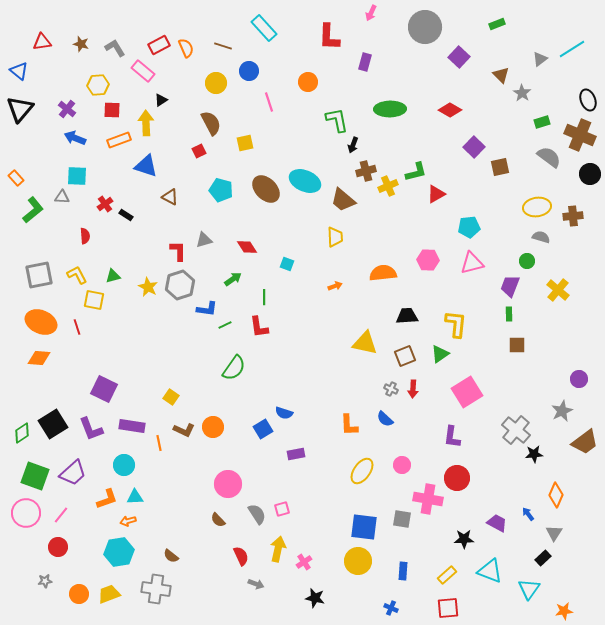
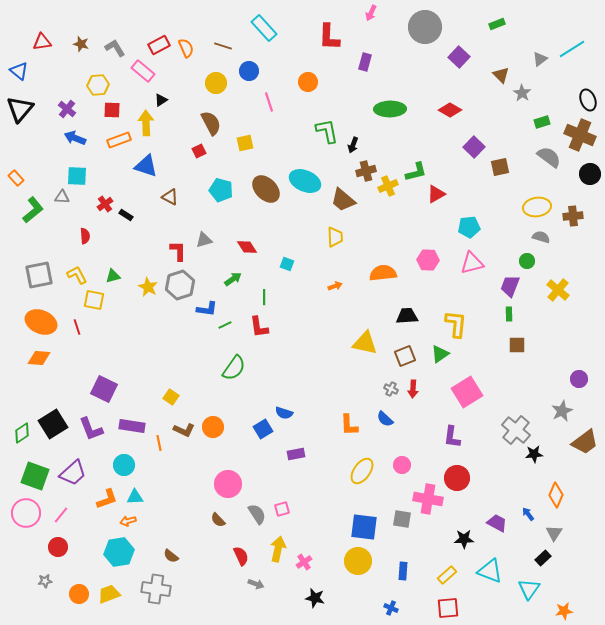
green L-shape at (337, 120): moved 10 px left, 11 px down
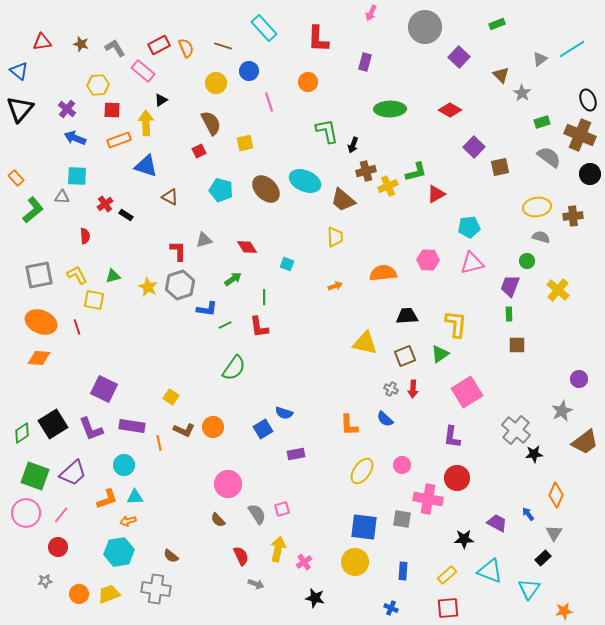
red L-shape at (329, 37): moved 11 px left, 2 px down
yellow circle at (358, 561): moved 3 px left, 1 px down
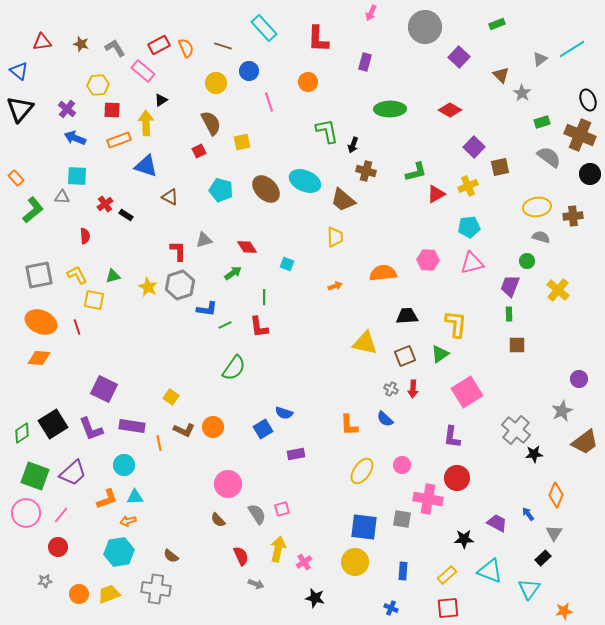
yellow square at (245, 143): moved 3 px left, 1 px up
brown cross at (366, 171): rotated 30 degrees clockwise
yellow cross at (388, 186): moved 80 px right
green arrow at (233, 279): moved 6 px up
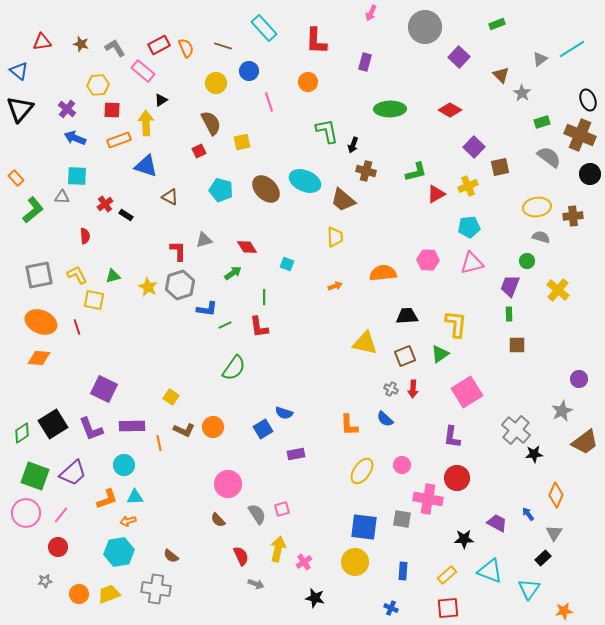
red L-shape at (318, 39): moved 2 px left, 2 px down
purple rectangle at (132, 426): rotated 10 degrees counterclockwise
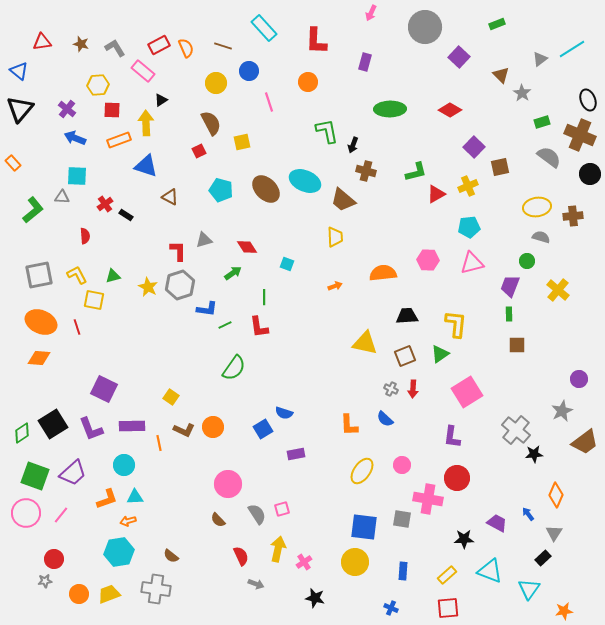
orange rectangle at (16, 178): moved 3 px left, 15 px up
red circle at (58, 547): moved 4 px left, 12 px down
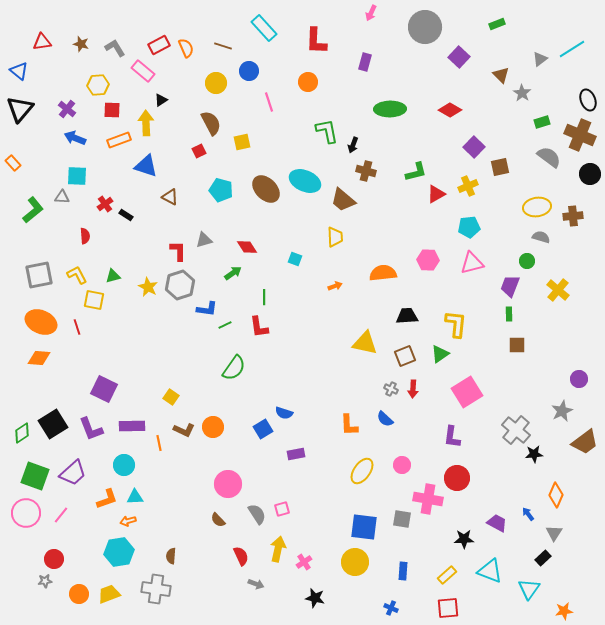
cyan square at (287, 264): moved 8 px right, 5 px up
brown semicircle at (171, 556): rotated 56 degrees clockwise
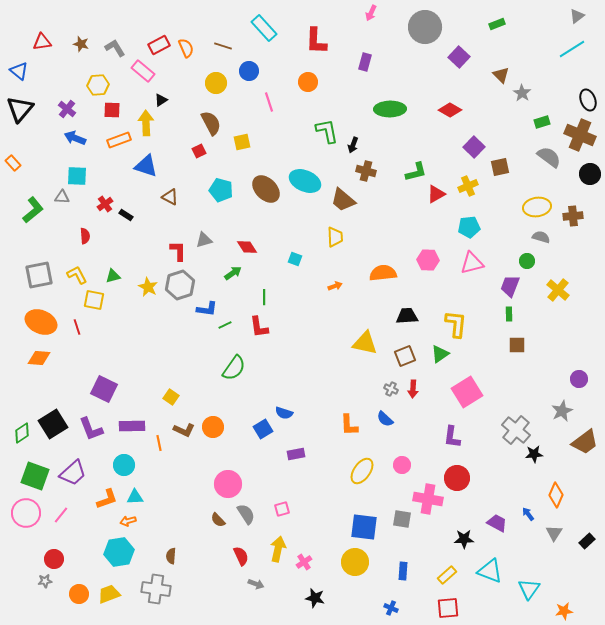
gray triangle at (540, 59): moved 37 px right, 43 px up
gray semicircle at (257, 514): moved 11 px left
black rectangle at (543, 558): moved 44 px right, 17 px up
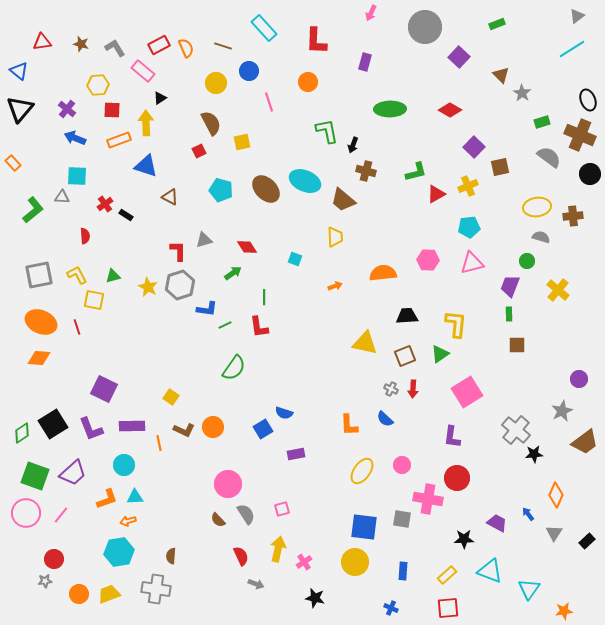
black triangle at (161, 100): moved 1 px left, 2 px up
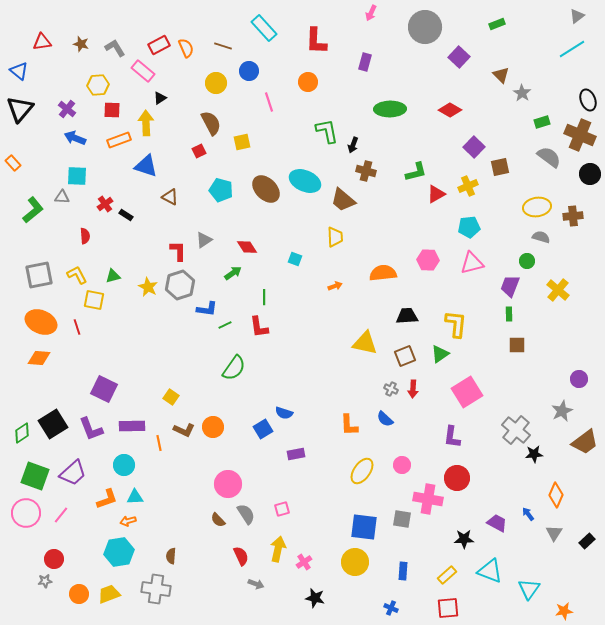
gray triangle at (204, 240): rotated 18 degrees counterclockwise
